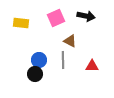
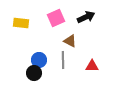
black arrow: moved 1 px down; rotated 36 degrees counterclockwise
black circle: moved 1 px left, 1 px up
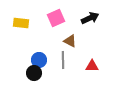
black arrow: moved 4 px right, 1 px down
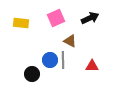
blue circle: moved 11 px right
black circle: moved 2 px left, 1 px down
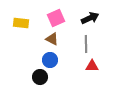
brown triangle: moved 18 px left, 2 px up
gray line: moved 23 px right, 16 px up
black circle: moved 8 px right, 3 px down
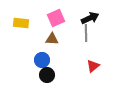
brown triangle: rotated 24 degrees counterclockwise
gray line: moved 11 px up
blue circle: moved 8 px left
red triangle: moved 1 px right; rotated 40 degrees counterclockwise
black circle: moved 7 px right, 2 px up
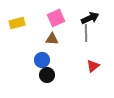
yellow rectangle: moved 4 px left; rotated 21 degrees counterclockwise
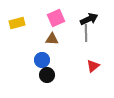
black arrow: moved 1 px left, 1 px down
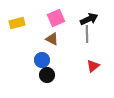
gray line: moved 1 px right, 1 px down
brown triangle: rotated 24 degrees clockwise
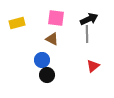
pink square: rotated 30 degrees clockwise
